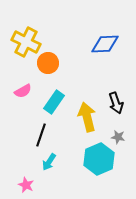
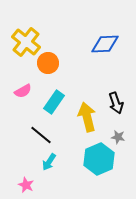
yellow cross: rotated 12 degrees clockwise
black line: rotated 70 degrees counterclockwise
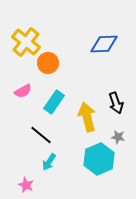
blue diamond: moved 1 px left
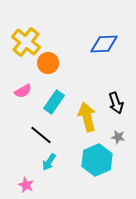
cyan hexagon: moved 2 px left, 1 px down
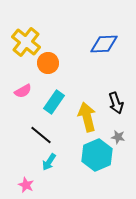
cyan hexagon: moved 5 px up
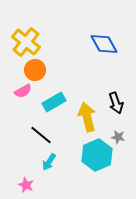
blue diamond: rotated 64 degrees clockwise
orange circle: moved 13 px left, 7 px down
cyan rectangle: rotated 25 degrees clockwise
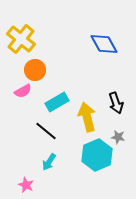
yellow cross: moved 5 px left, 3 px up
cyan rectangle: moved 3 px right
black line: moved 5 px right, 4 px up
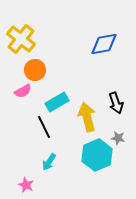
blue diamond: rotated 72 degrees counterclockwise
black line: moved 2 px left, 4 px up; rotated 25 degrees clockwise
gray star: moved 1 px down
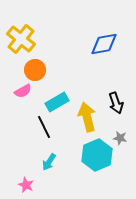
gray star: moved 2 px right
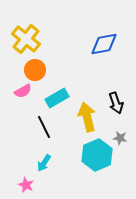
yellow cross: moved 5 px right
cyan rectangle: moved 4 px up
cyan arrow: moved 5 px left, 1 px down
